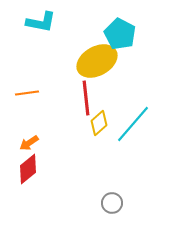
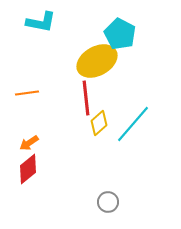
gray circle: moved 4 px left, 1 px up
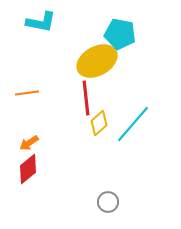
cyan pentagon: rotated 16 degrees counterclockwise
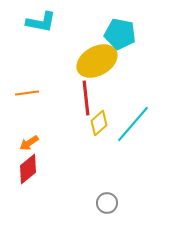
gray circle: moved 1 px left, 1 px down
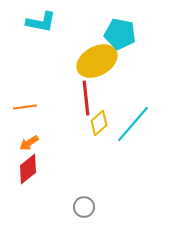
orange line: moved 2 px left, 14 px down
gray circle: moved 23 px left, 4 px down
